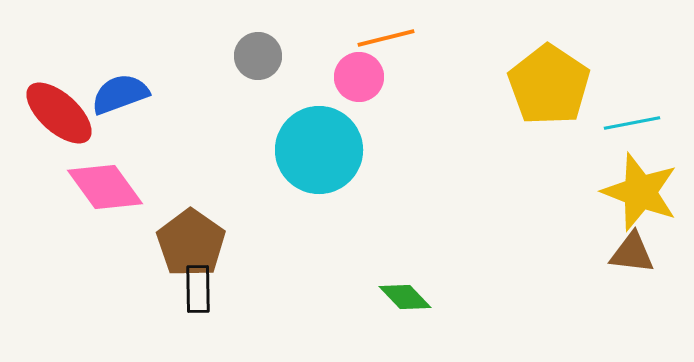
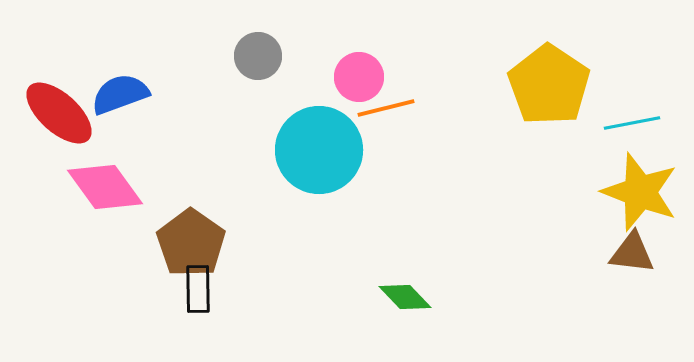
orange line: moved 70 px down
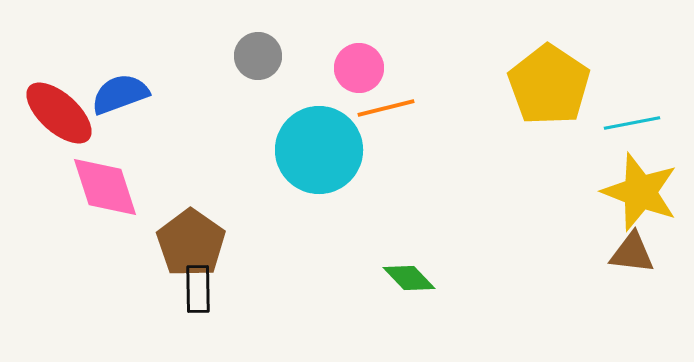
pink circle: moved 9 px up
pink diamond: rotated 18 degrees clockwise
green diamond: moved 4 px right, 19 px up
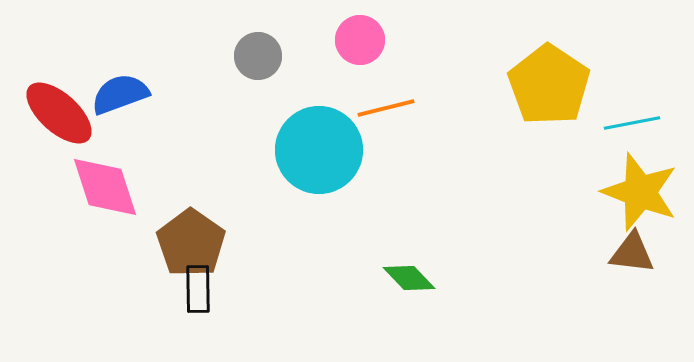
pink circle: moved 1 px right, 28 px up
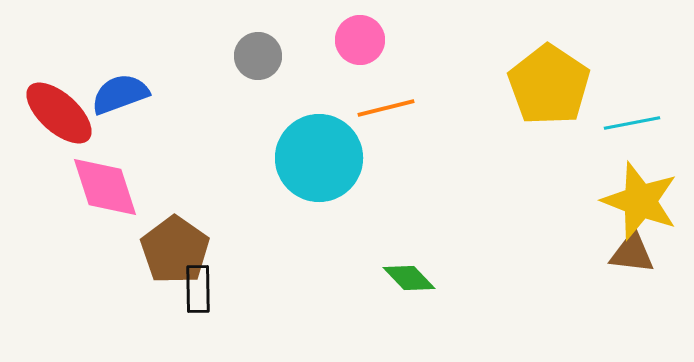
cyan circle: moved 8 px down
yellow star: moved 9 px down
brown pentagon: moved 16 px left, 7 px down
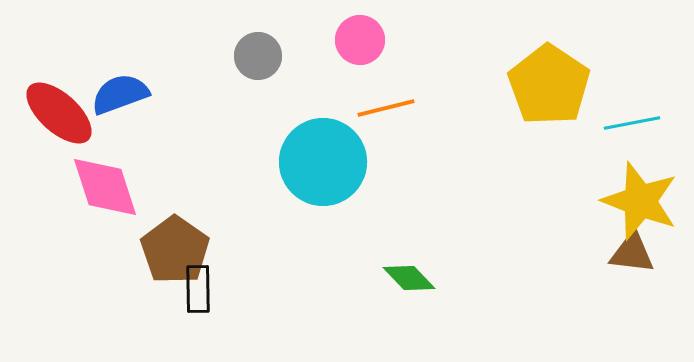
cyan circle: moved 4 px right, 4 px down
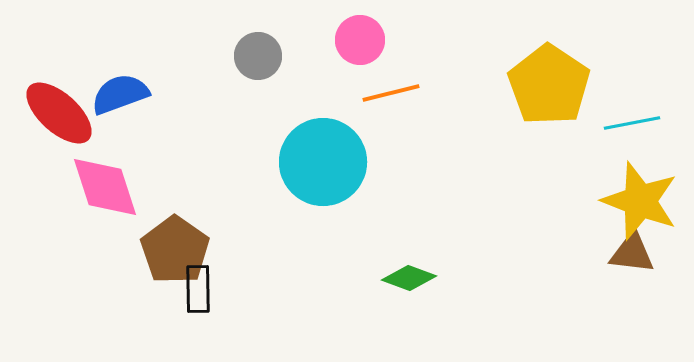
orange line: moved 5 px right, 15 px up
green diamond: rotated 26 degrees counterclockwise
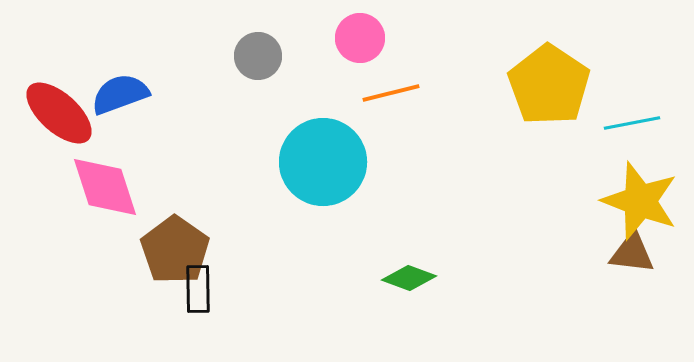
pink circle: moved 2 px up
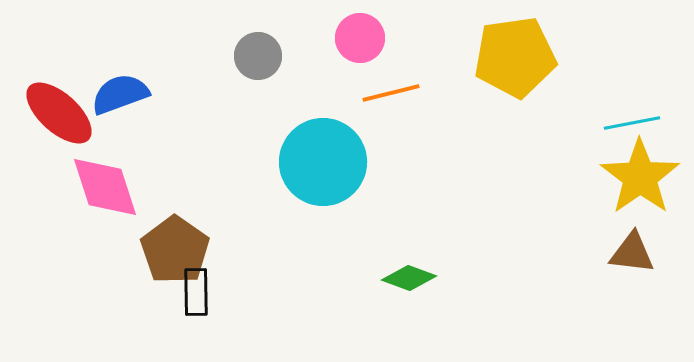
yellow pentagon: moved 34 px left, 28 px up; rotated 30 degrees clockwise
yellow star: moved 24 px up; rotated 16 degrees clockwise
black rectangle: moved 2 px left, 3 px down
